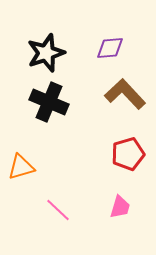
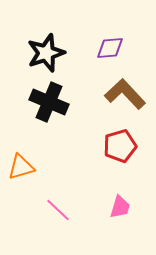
red pentagon: moved 8 px left, 8 px up
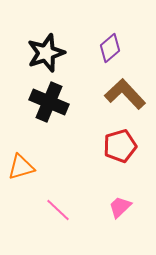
purple diamond: rotated 36 degrees counterclockwise
pink trapezoid: rotated 150 degrees counterclockwise
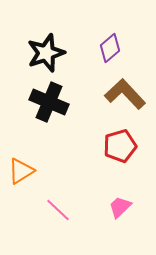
orange triangle: moved 4 px down; rotated 16 degrees counterclockwise
